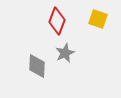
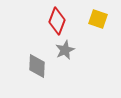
gray star: moved 3 px up
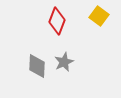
yellow square: moved 1 px right, 3 px up; rotated 18 degrees clockwise
gray star: moved 1 px left, 12 px down
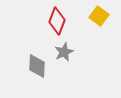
gray star: moved 10 px up
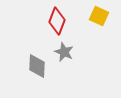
yellow square: rotated 12 degrees counterclockwise
gray star: rotated 24 degrees counterclockwise
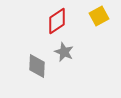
yellow square: rotated 36 degrees clockwise
red diamond: rotated 36 degrees clockwise
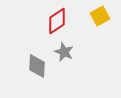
yellow square: moved 1 px right
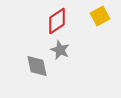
gray star: moved 4 px left, 2 px up
gray diamond: rotated 15 degrees counterclockwise
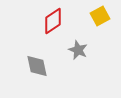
red diamond: moved 4 px left
gray star: moved 18 px right
